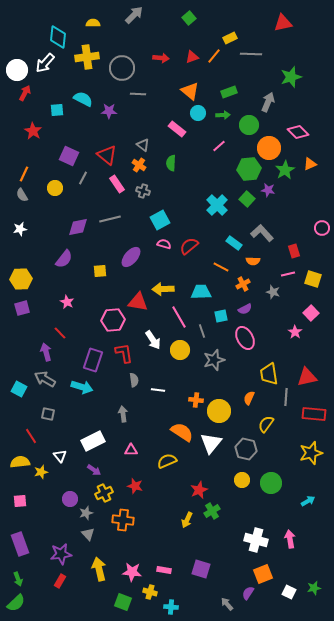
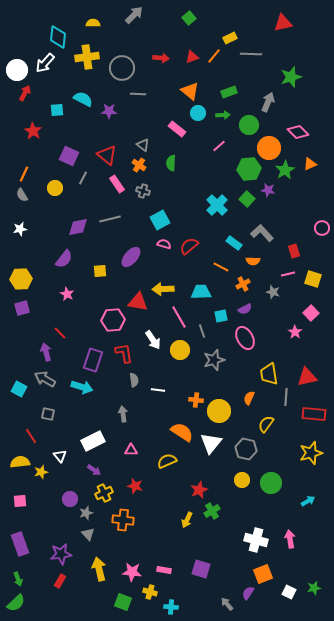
pink star at (67, 302): moved 8 px up
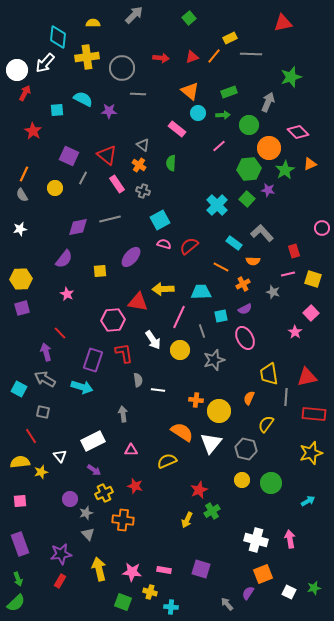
pink line at (179, 317): rotated 55 degrees clockwise
gray semicircle at (134, 380): moved 4 px right
gray square at (48, 414): moved 5 px left, 2 px up
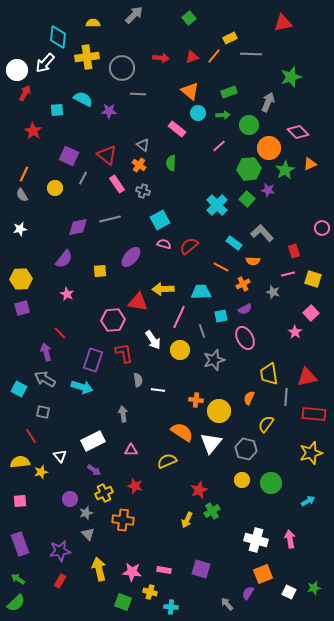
purple star at (61, 554): moved 1 px left, 3 px up
green arrow at (18, 579): rotated 144 degrees clockwise
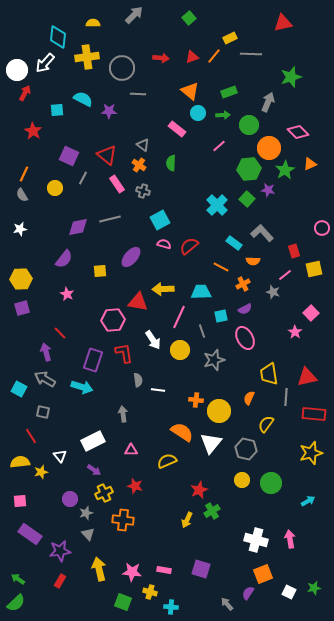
pink line at (288, 274): moved 3 px left, 1 px down; rotated 24 degrees counterclockwise
yellow square at (313, 279): moved 1 px right, 10 px up; rotated 30 degrees counterclockwise
purple rectangle at (20, 544): moved 10 px right, 10 px up; rotated 35 degrees counterclockwise
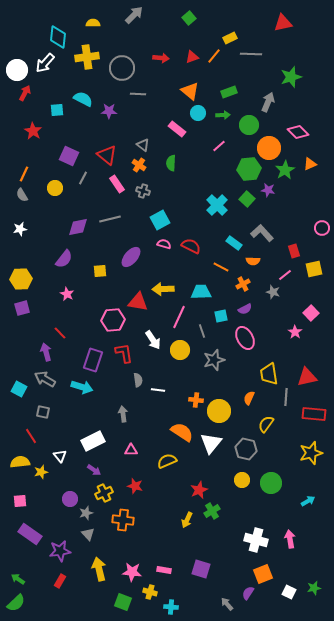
red semicircle at (189, 246): moved 2 px right; rotated 66 degrees clockwise
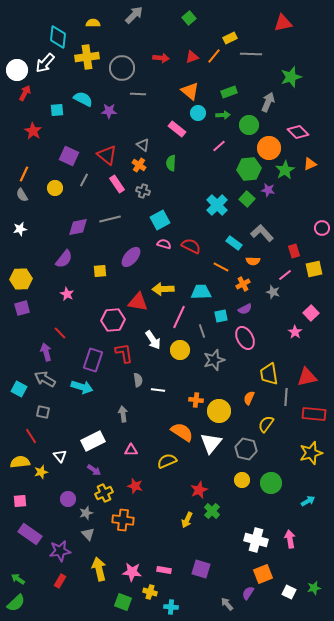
gray line at (83, 178): moved 1 px right, 2 px down
purple circle at (70, 499): moved 2 px left
green cross at (212, 511): rotated 14 degrees counterclockwise
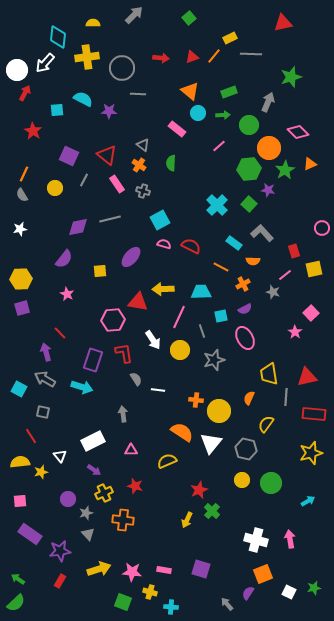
green square at (247, 199): moved 2 px right, 5 px down
gray semicircle at (138, 380): moved 2 px left, 1 px up; rotated 24 degrees counterclockwise
yellow arrow at (99, 569): rotated 85 degrees clockwise
